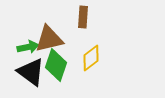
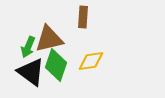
green arrow: rotated 125 degrees clockwise
yellow diamond: moved 3 px down; rotated 28 degrees clockwise
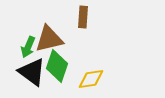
yellow diamond: moved 18 px down
green diamond: moved 1 px right, 1 px down
black triangle: moved 1 px right
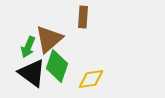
brown triangle: rotated 28 degrees counterclockwise
black triangle: moved 1 px down
